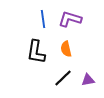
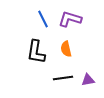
blue line: rotated 18 degrees counterclockwise
black line: rotated 36 degrees clockwise
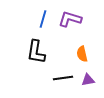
blue line: rotated 42 degrees clockwise
orange semicircle: moved 16 px right, 5 px down
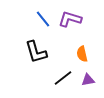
blue line: rotated 54 degrees counterclockwise
black L-shape: rotated 25 degrees counterclockwise
black line: rotated 30 degrees counterclockwise
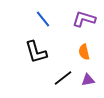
purple L-shape: moved 14 px right
orange semicircle: moved 2 px right, 2 px up
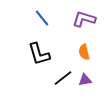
blue line: moved 1 px left, 1 px up
black L-shape: moved 3 px right, 2 px down
purple triangle: moved 3 px left
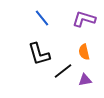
black line: moved 7 px up
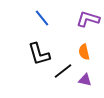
purple L-shape: moved 4 px right
purple triangle: rotated 24 degrees clockwise
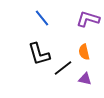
black line: moved 3 px up
purple triangle: moved 1 px up
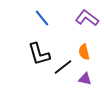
purple L-shape: moved 1 px left, 1 px up; rotated 20 degrees clockwise
black line: moved 1 px up
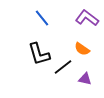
orange semicircle: moved 2 px left, 3 px up; rotated 42 degrees counterclockwise
